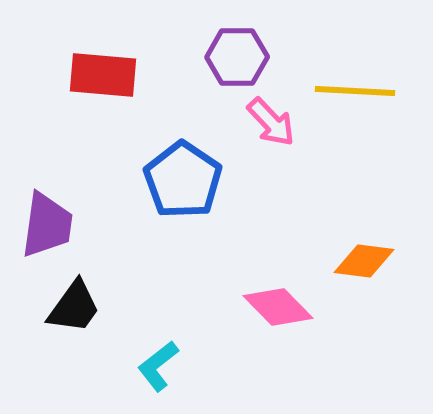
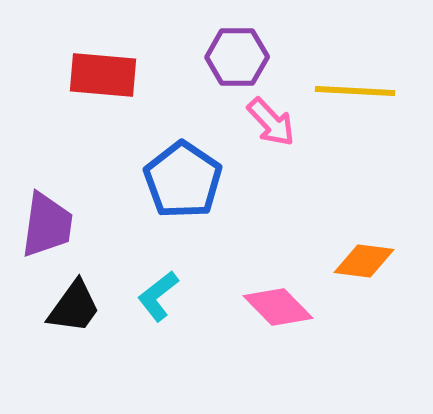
cyan L-shape: moved 70 px up
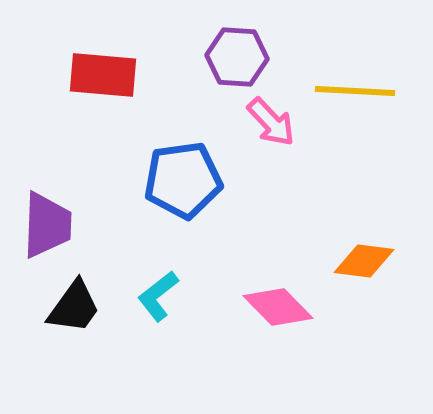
purple hexagon: rotated 4 degrees clockwise
blue pentagon: rotated 30 degrees clockwise
purple trapezoid: rotated 6 degrees counterclockwise
